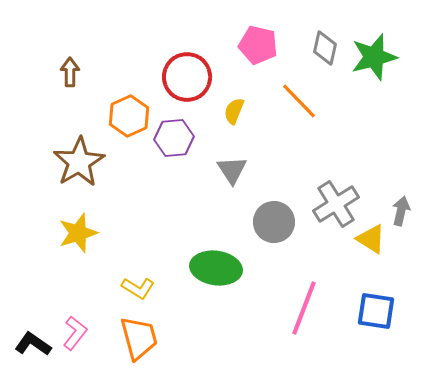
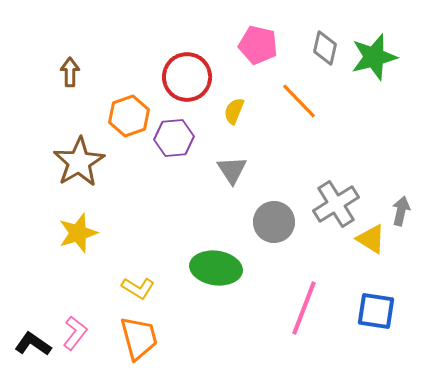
orange hexagon: rotated 6 degrees clockwise
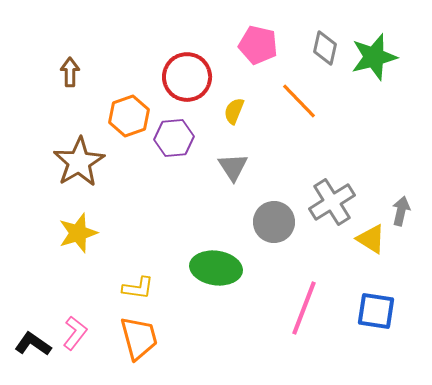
gray triangle: moved 1 px right, 3 px up
gray cross: moved 4 px left, 2 px up
yellow L-shape: rotated 24 degrees counterclockwise
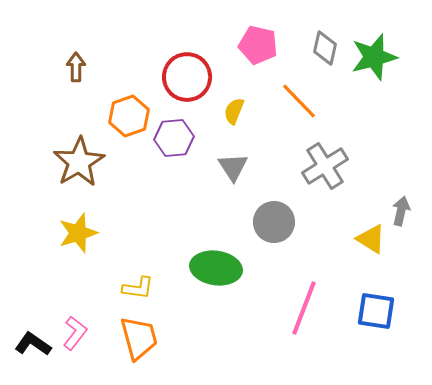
brown arrow: moved 6 px right, 5 px up
gray cross: moved 7 px left, 36 px up
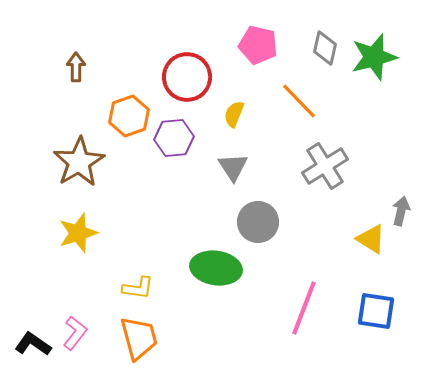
yellow semicircle: moved 3 px down
gray circle: moved 16 px left
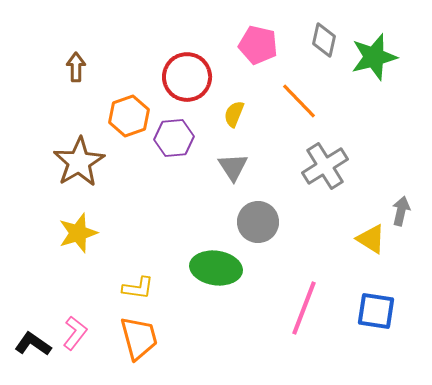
gray diamond: moved 1 px left, 8 px up
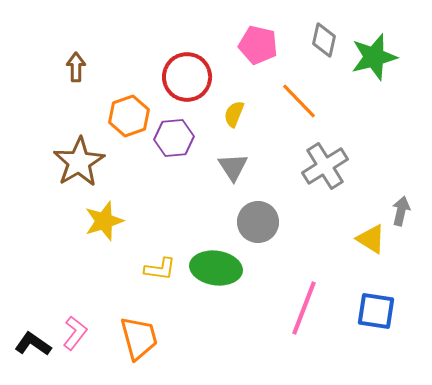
yellow star: moved 26 px right, 12 px up
yellow L-shape: moved 22 px right, 19 px up
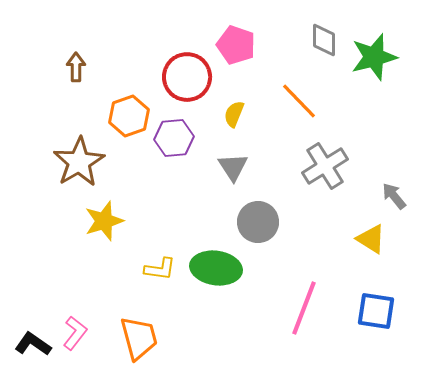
gray diamond: rotated 12 degrees counterclockwise
pink pentagon: moved 22 px left; rotated 6 degrees clockwise
gray arrow: moved 7 px left, 15 px up; rotated 52 degrees counterclockwise
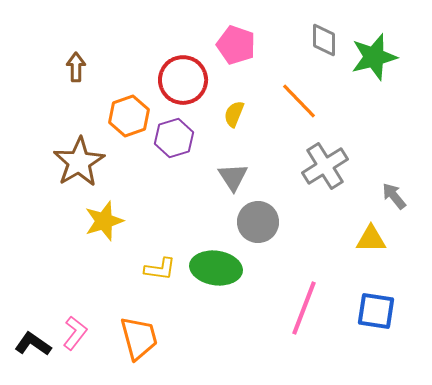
red circle: moved 4 px left, 3 px down
purple hexagon: rotated 12 degrees counterclockwise
gray triangle: moved 10 px down
yellow triangle: rotated 32 degrees counterclockwise
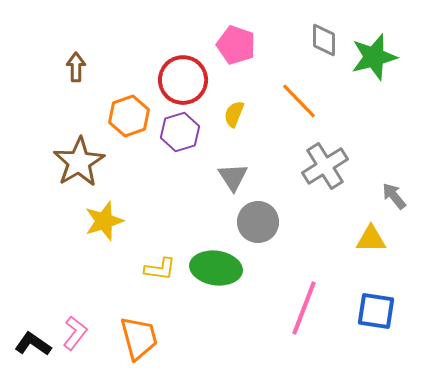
purple hexagon: moved 6 px right, 6 px up
